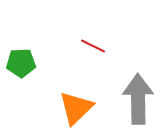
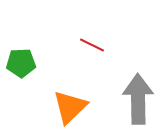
red line: moved 1 px left, 1 px up
orange triangle: moved 6 px left, 1 px up
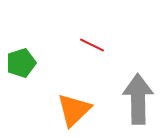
green pentagon: rotated 16 degrees counterclockwise
orange triangle: moved 4 px right, 3 px down
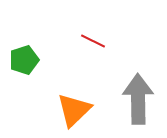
red line: moved 1 px right, 4 px up
green pentagon: moved 3 px right, 3 px up
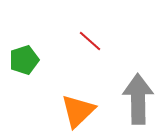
red line: moved 3 px left; rotated 15 degrees clockwise
orange triangle: moved 4 px right, 1 px down
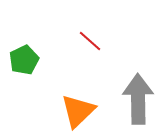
green pentagon: rotated 8 degrees counterclockwise
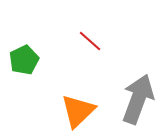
gray arrow: rotated 21 degrees clockwise
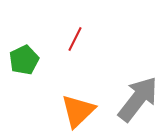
red line: moved 15 px left, 2 px up; rotated 75 degrees clockwise
gray arrow: rotated 18 degrees clockwise
